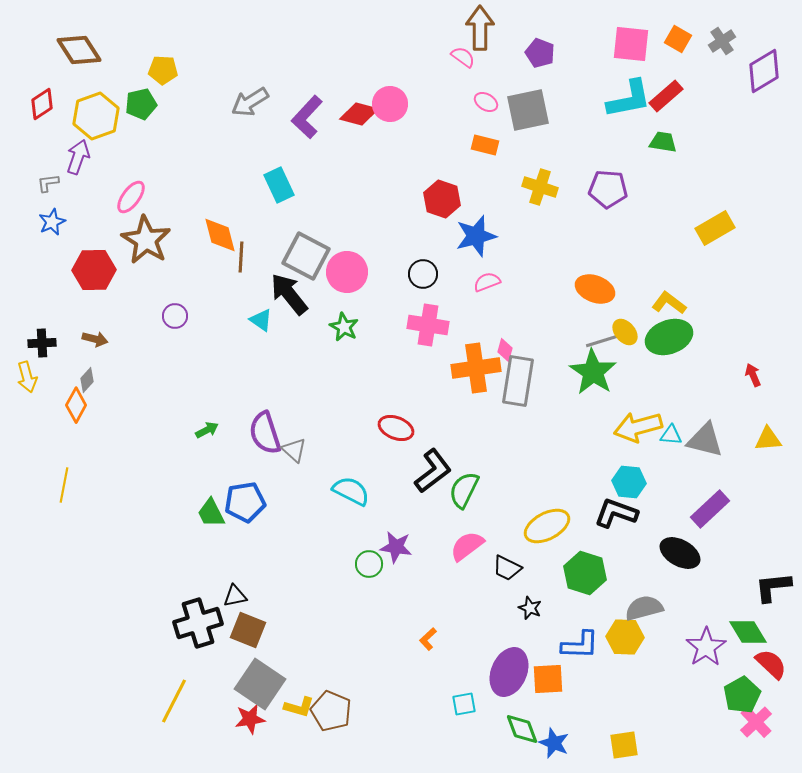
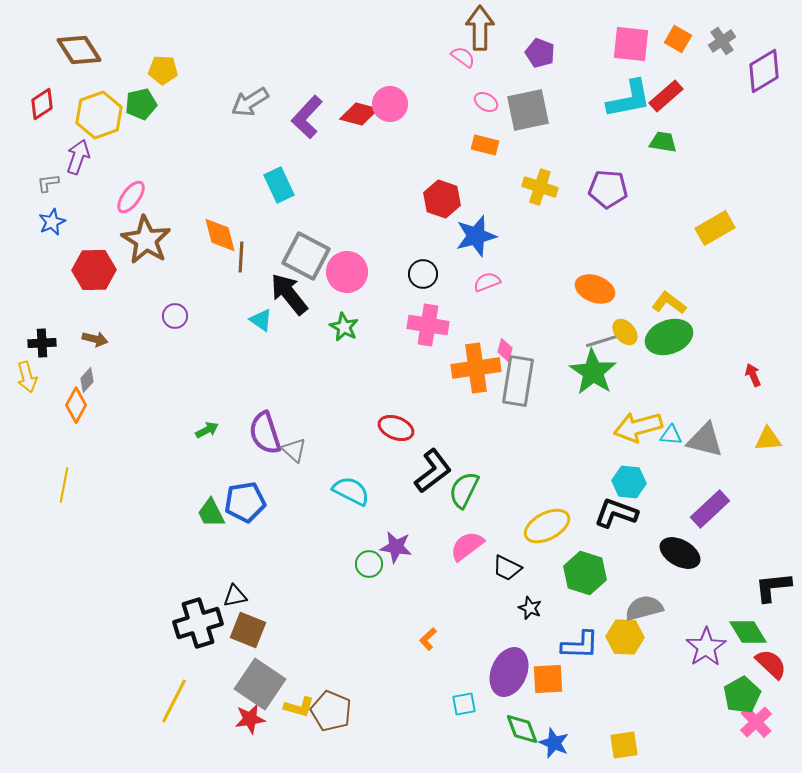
yellow hexagon at (96, 116): moved 3 px right, 1 px up
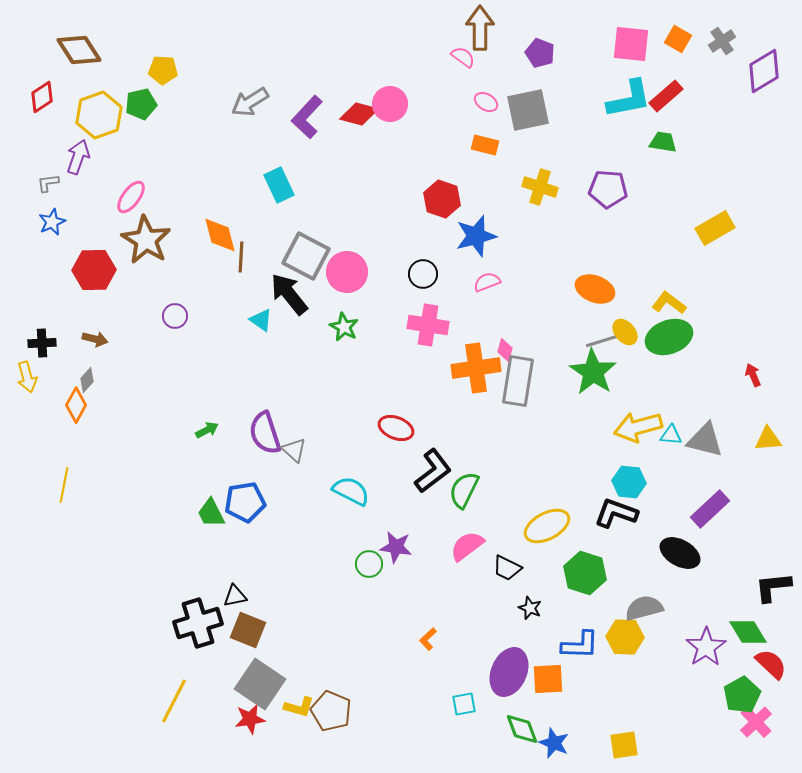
red diamond at (42, 104): moved 7 px up
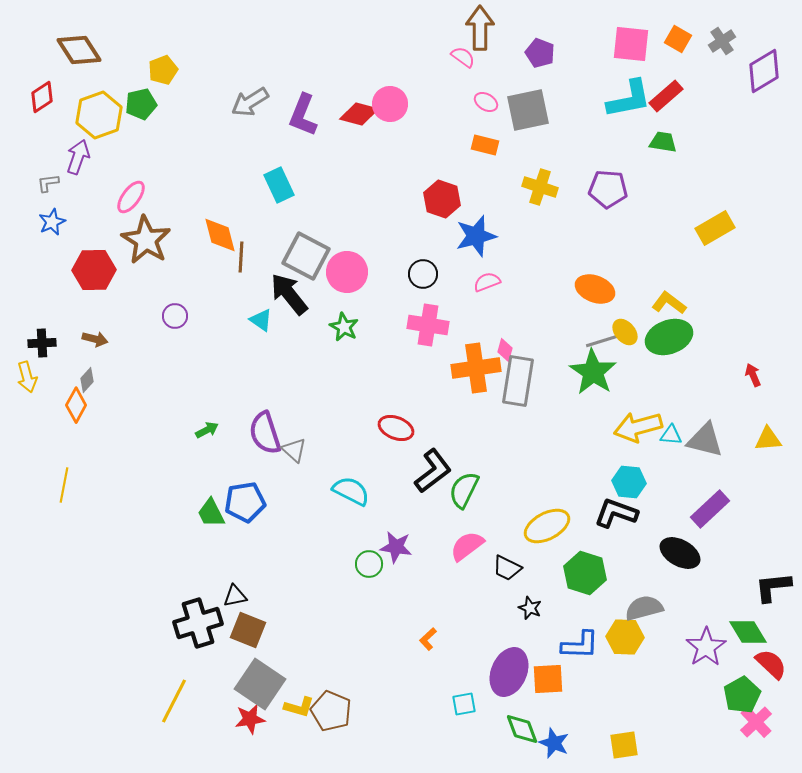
yellow pentagon at (163, 70): rotated 24 degrees counterclockwise
purple L-shape at (307, 117): moved 4 px left, 2 px up; rotated 21 degrees counterclockwise
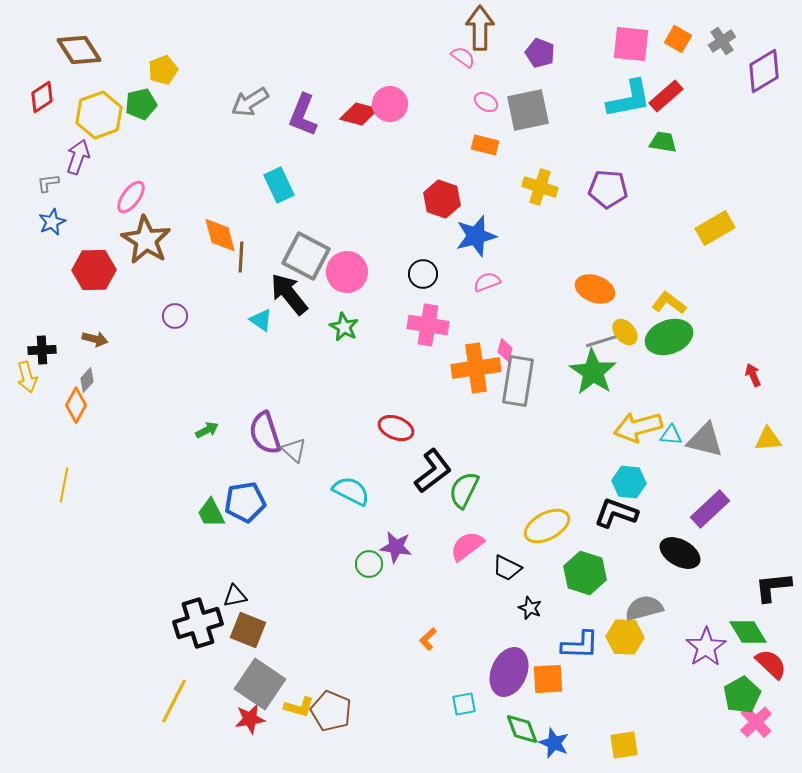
black cross at (42, 343): moved 7 px down
